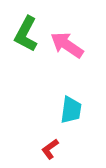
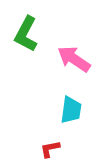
pink arrow: moved 7 px right, 14 px down
red L-shape: rotated 25 degrees clockwise
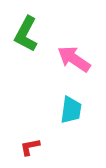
red L-shape: moved 20 px left, 2 px up
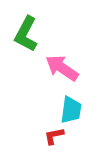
pink arrow: moved 12 px left, 9 px down
red L-shape: moved 24 px right, 11 px up
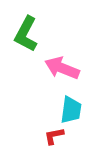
pink arrow: rotated 12 degrees counterclockwise
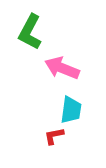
green L-shape: moved 4 px right, 2 px up
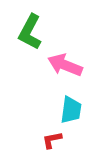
pink arrow: moved 3 px right, 3 px up
red L-shape: moved 2 px left, 4 px down
